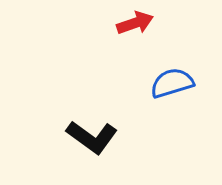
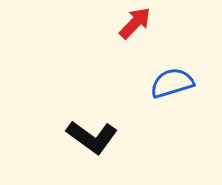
red arrow: rotated 27 degrees counterclockwise
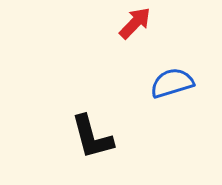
black L-shape: rotated 39 degrees clockwise
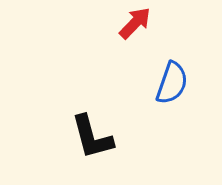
blue semicircle: rotated 126 degrees clockwise
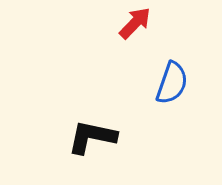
black L-shape: rotated 117 degrees clockwise
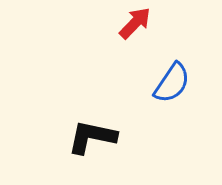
blue semicircle: rotated 15 degrees clockwise
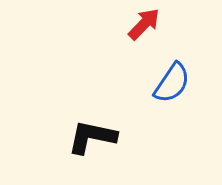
red arrow: moved 9 px right, 1 px down
